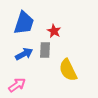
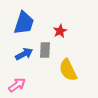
red star: moved 6 px right; rotated 16 degrees clockwise
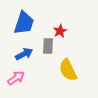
gray rectangle: moved 3 px right, 4 px up
pink arrow: moved 1 px left, 7 px up
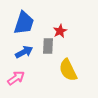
blue arrow: moved 2 px up
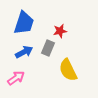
red star: rotated 16 degrees clockwise
gray rectangle: moved 2 px down; rotated 21 degrees clockwise
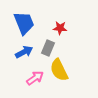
blue trapezoid: rotated 40 degrees counterclockwise
red star: moved 3 px up; rotated 16 degrees clockwise
yellow semicircle: moved 9 px left
pink arrow: moved 19 px right
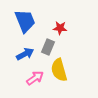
blue trapezoid: moved 1 px right, 2 px up
gray rectangle: moved 1 px up
blue arrow: moved 1 px right, 2 px down
yellow semicircle: rotated 10 degrees clockwise
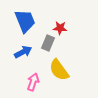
gray rectangle: moved 4 px up
blue arrow: moved 2 px left, 2 px up
yellow semicircle: rotated 20 degrees counterclockwise
pink arrow: moved 2 px left, 4 px down; rotated 36 degrees counterclockwise
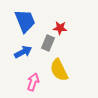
yellow semicircle: rotated 10 degrees clockwise
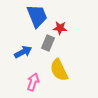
blue trapezoid: moved 12 px right, 5 px up
